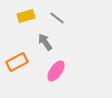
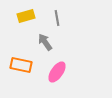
gray line: rotated 42 degrees clockwise
orange rectangle: moved 4 px right, 3 px down; rotated 40 degrees clockwise
pink ellipse: moved 1 px right, 1 px down
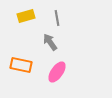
gray arrow: moved 5 px right
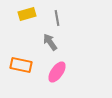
yellow rectangle: moved 1 px right, 2 px up
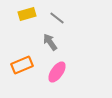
gray line: rotated 42 degrees counterclockwise
orange rectangle: moved 1 px right; rotated 35 degrees counterclockwise
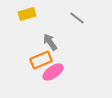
gray line: moved 20 px right
orange rectangle: moved 19 px right, 5 px up
pink ellipse: moved 4 px left; rotated 20 degrees clockwise
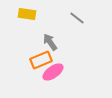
yellow rectangle: rotated 24 degrees clockwise
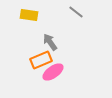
yellow rectangle: moved 2 px right, 1 px down
gray line: moved 1 px left, 6 px up
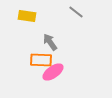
yellow rectangle: moved 2 px left, 1 px down
orange rectangle: rotated 25 degrees clockwise
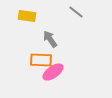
gray arrow: moved 3 px up
